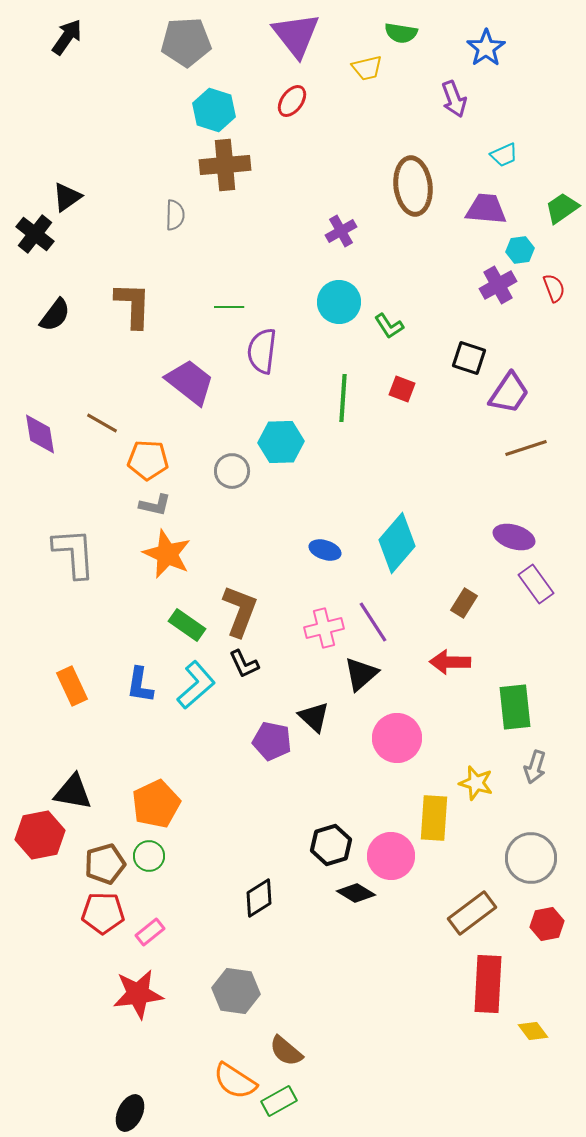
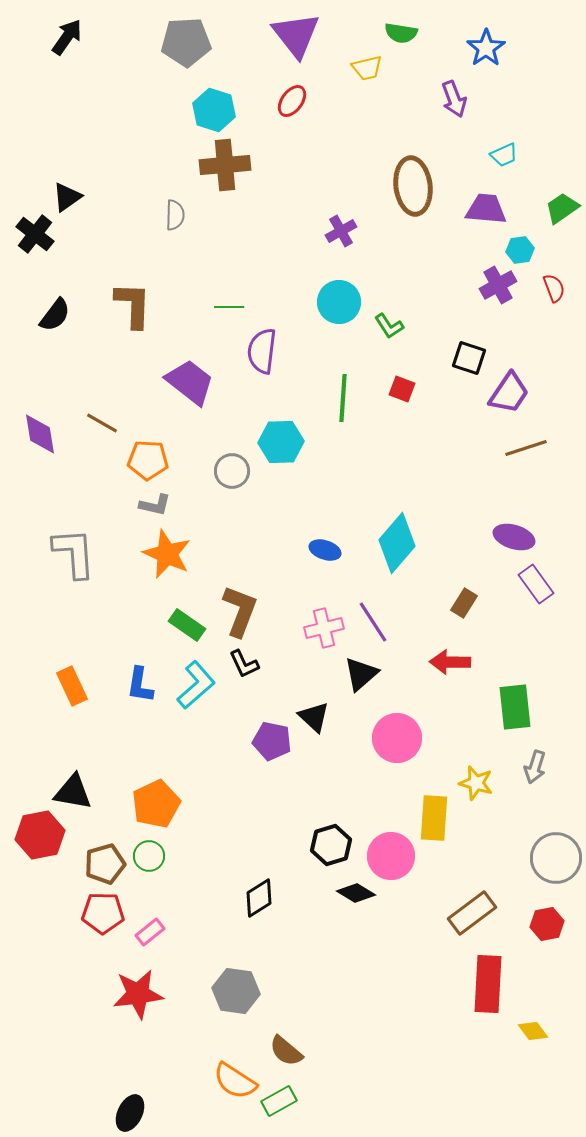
gray circle at (531, 858): moved 25 px right
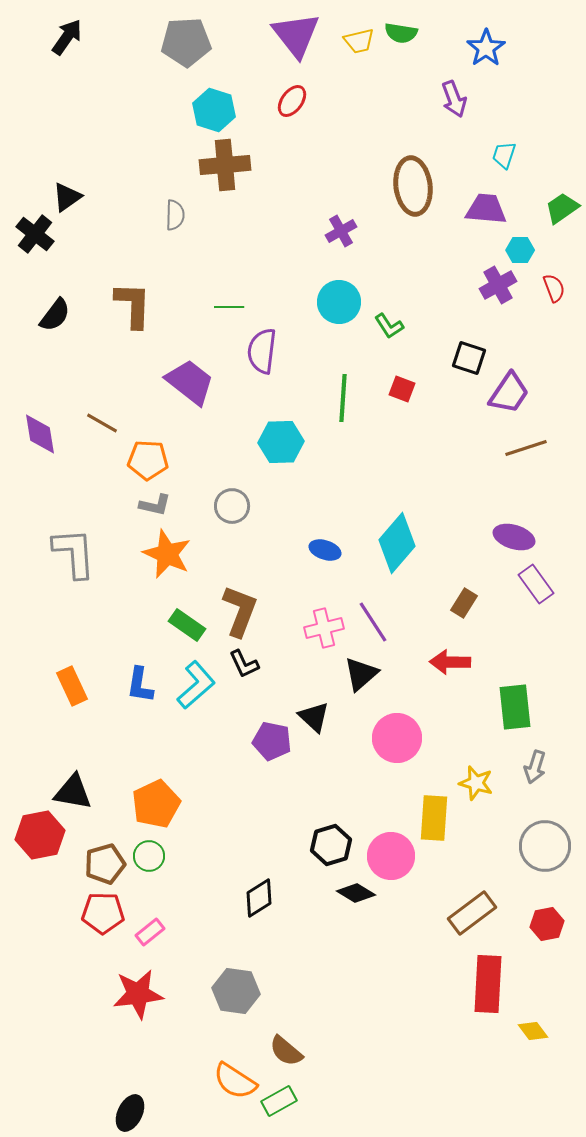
yellow trapezoid at (367, 68): moved 8 px left, 27 px up
cyan trapezoid at (504, 155): rotated 132 degrees clockwise
cyan hexagon at (520, 250): rotated 8 degrees clockwise
gray circle at (232, 471): moved 35 px down
gray circle at (556, 858): moved 11 px left, 12 px up
